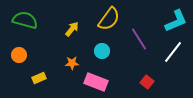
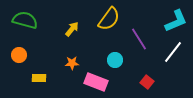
cyan circle: moved 13 px right, 9 px down
yellow rectangle: rotated 24 degrees clockwise
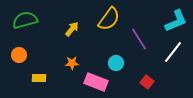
green semicircle: rotated 30 degrees counterclockwise
cyan circle: moved 1 px right, 3 px down
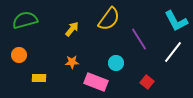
cyan L-shape: rotated 85 degrees clockwise
orange star: moved 1 px up
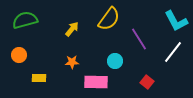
cyan circle: moved 1 px left, 2 px up
pink rectangle: rotated 20 degrees counterclockwise
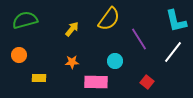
cyan L-shape: rotated 15 degrees clockwise
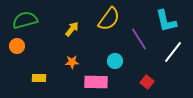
cyan L-shape: moved 10 px left
orange circle: moved 2 px left, 9 px up
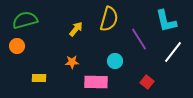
yellow semicircle: rotated 20 degrees counterclockwise
yellow arrow: moved 4 px right
